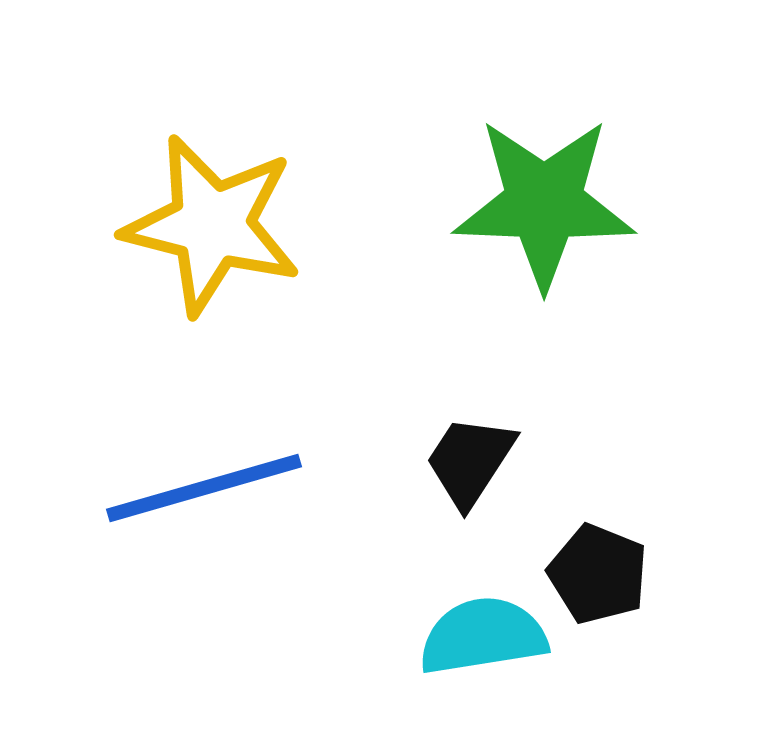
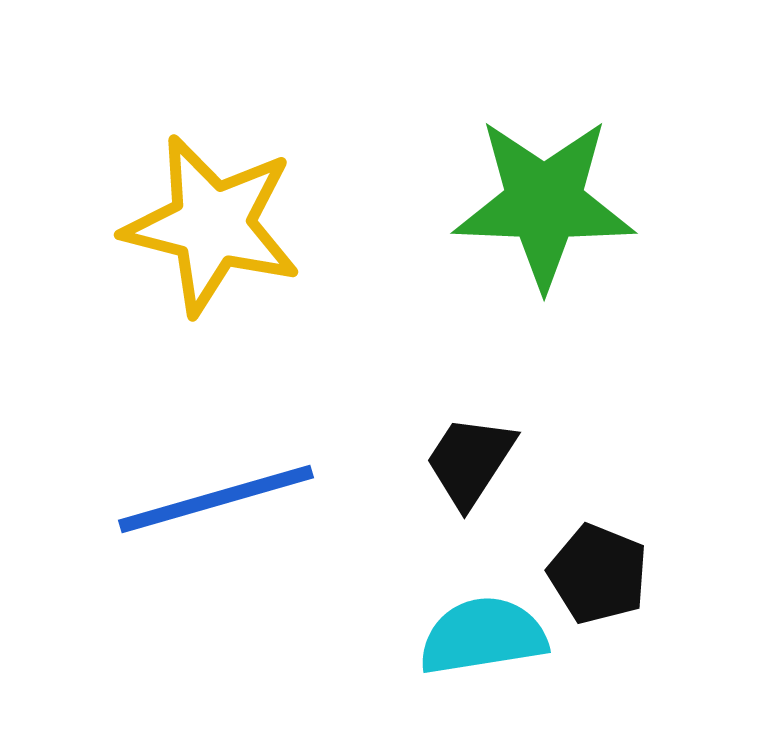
blue line: moved 12 px right, 11 px down
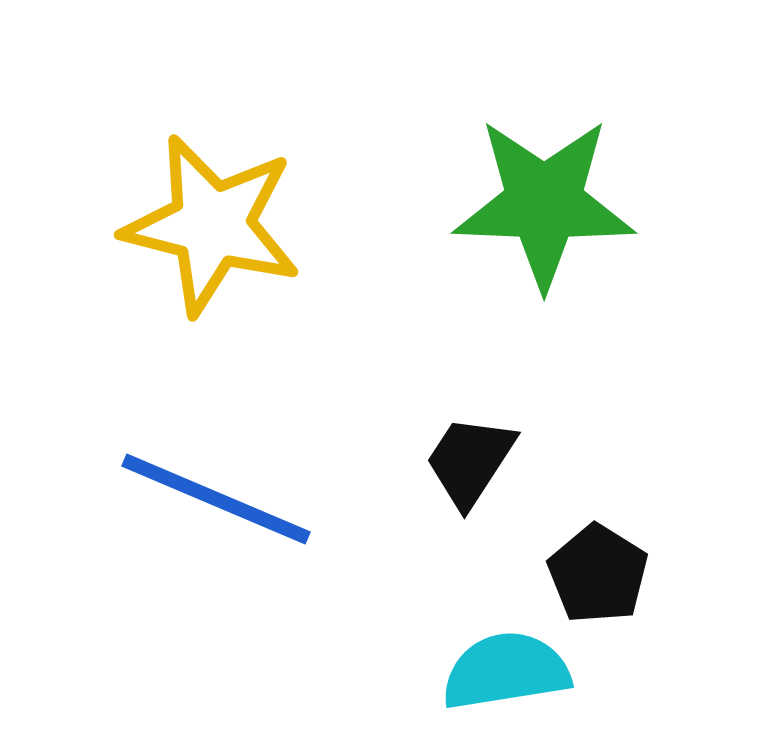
blue line: rotated 39 degrees clockwise
black pentagon: rotated 10 degrees clockwise
cyan semicircle: moved 23 px right, 35 px down
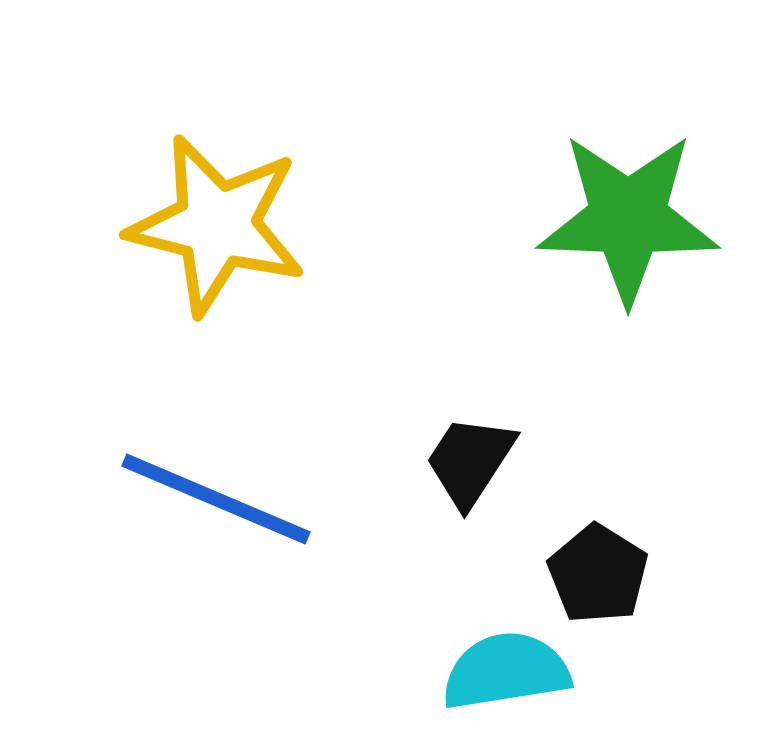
green star: moved 84 px right, 15 px down
yellow star: moved 5 px right
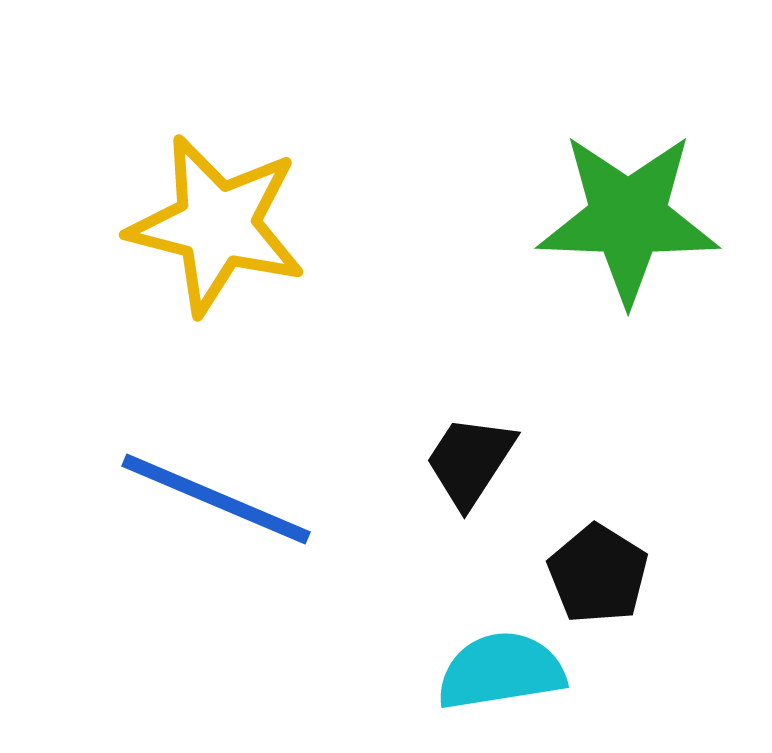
cyan semicircle: moved 5 px left
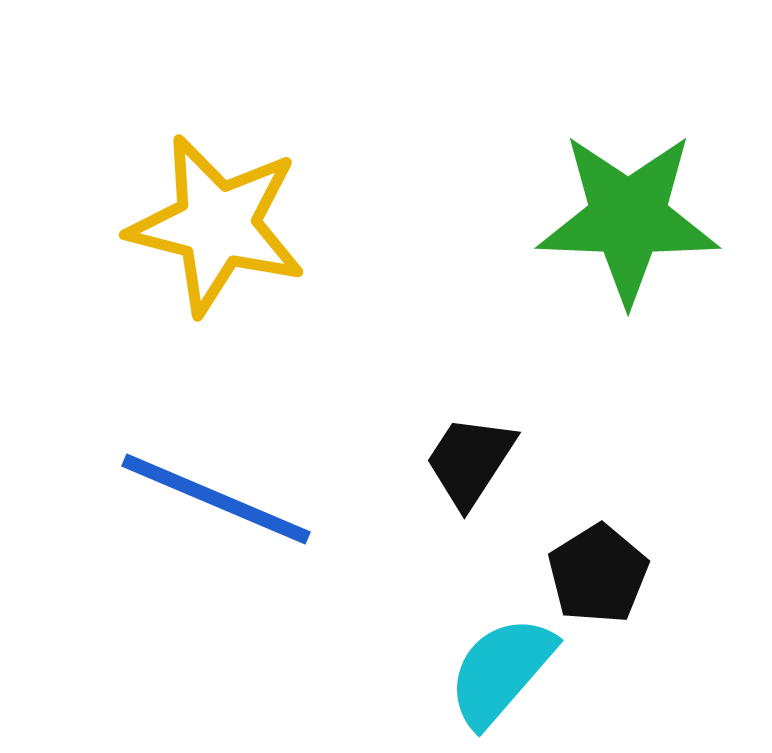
black pentagon: rotated 8 degrees clockwise
cyan semicircle: rotated 40 degrees counterclockwise
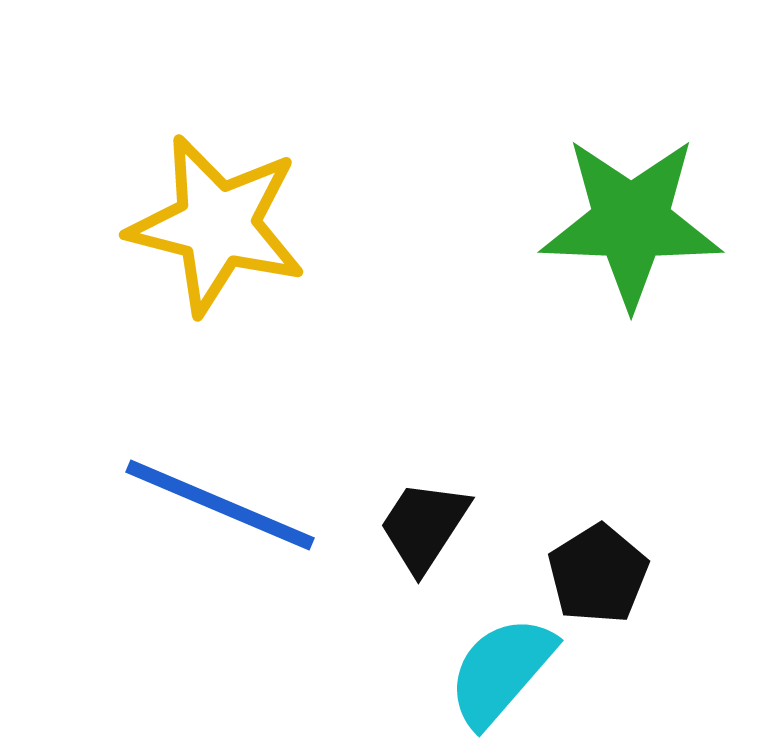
green star: moved 3 px right, 4 px down
black trapezoid: moved 46 px left, 65 px down
blue line: moved 4 px right, 6 px down
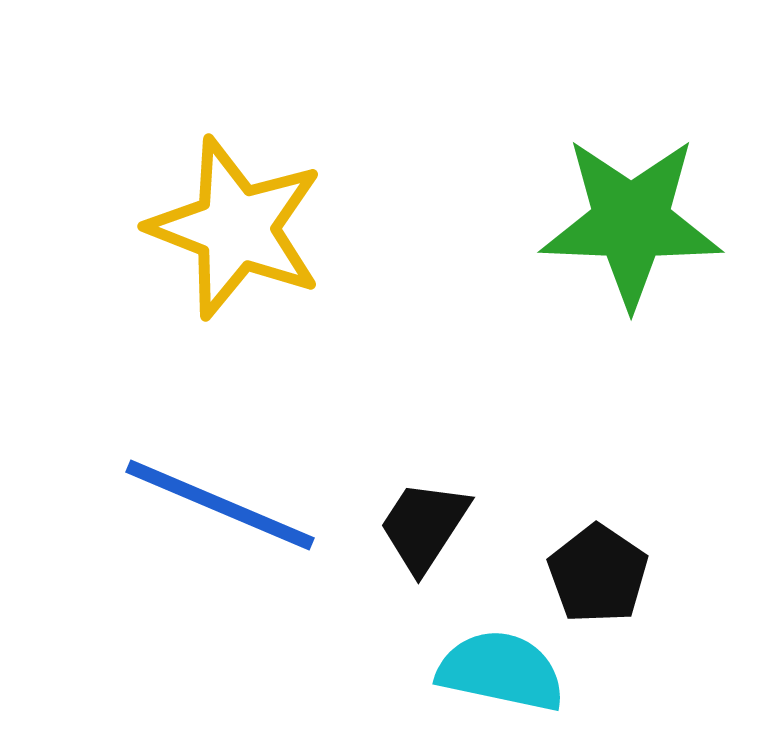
yellow star: moved 19 px right, 3 px down; rotated 7 degrees clockwise
black pentagon: rotated 6 degrees counterclockwise
cyan semicircle: rotated 61 degrees clockwise
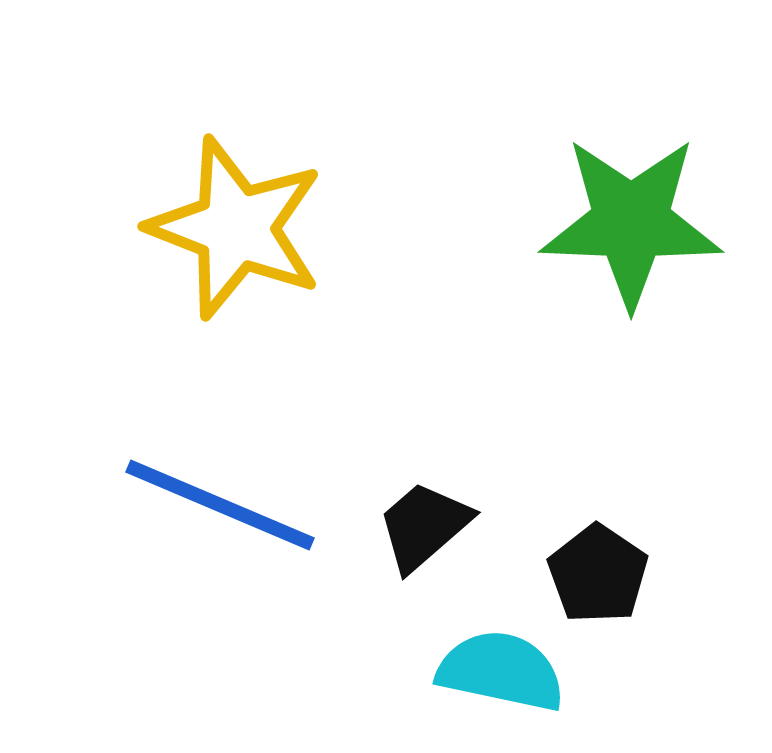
black trapezoid: rotated 16 degrees clockwise
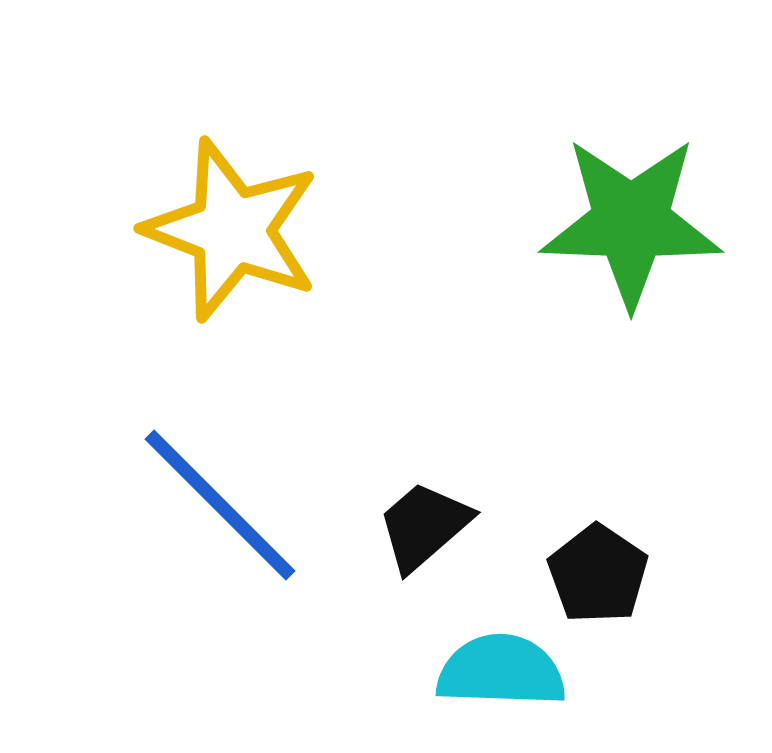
yellow star: moved 4 px left, 2 px down
blue line: rotated 22 degrees clockwise
cyan semicircle: rotated 10 degrees counterclockwise
